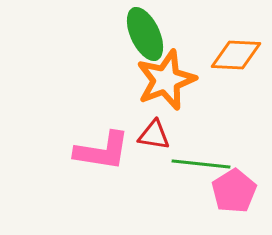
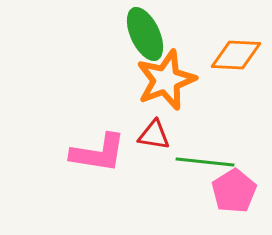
pink L-shape: moved 4 px left, 2 px down
green line: moved 4 px right, 2 px up
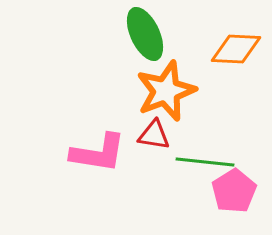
orange diamond: moved 6 px up
orange star: moved 11 px down
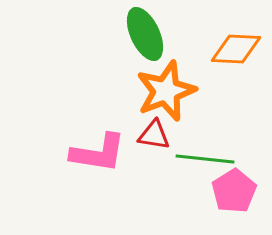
green line: moved 3 px up
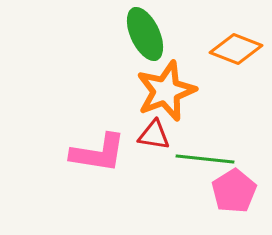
orange diamond: rotated 18 degrees clockwise
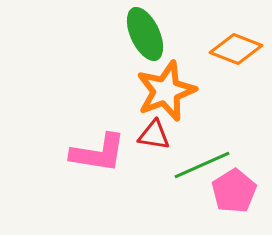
green line: moved 3 px left, 6 px down; rotated 30 degrees counterclockwise
